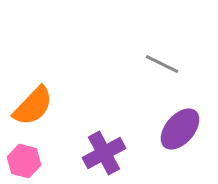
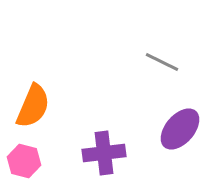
gray line: moved 2 px up
orange semicircle: rotated 21 degrees counterclockwise
purple cross: rotated 21 degrees clockwise
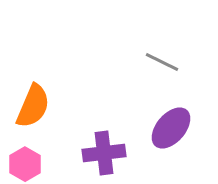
purple ellipse: moved 9 px left, 1 px up
pink hexagon: moved 1 px right, 3 px down; rotated 16 degrees clockwise
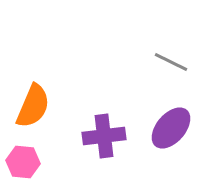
gray line: moved 9 px right
purple cross: moved 17 px up
pink hexagon: moved 2 px left, 2 px up; rotated 24 degrees counterclockwise
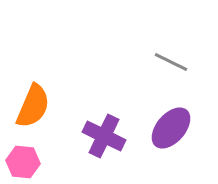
purple cross: rotated 33 degrees clockwise
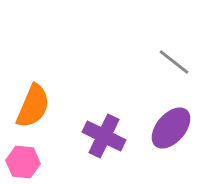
gray line: moved 3 px right; rotated 12 degrees clockwise
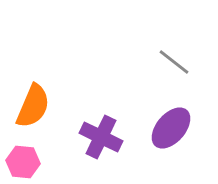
purple cross: moved 3 px left, 1 px down
